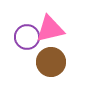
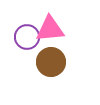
pink triangle: rotated 8 degrees clockwise
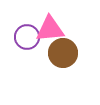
brown circle: moved 12 px right, 9 px up
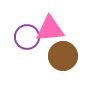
brown circle: moved 3 px down
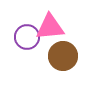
pink triangle: moved 2 px up
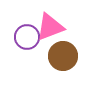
pink triangle: rotated 16 degrees counterclockwise
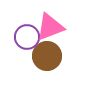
brown circle: moved 16 px left
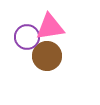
pink triangle: rotated 12 degrees clockwise
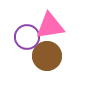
pink triangle: moved 1 px up
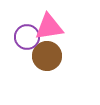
pink triangle: moved 1 px left, 1 px down
